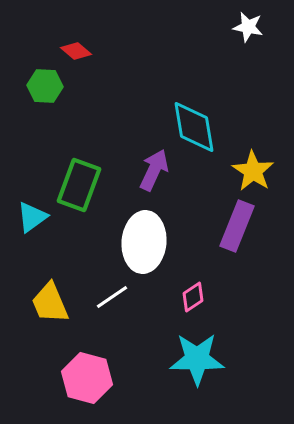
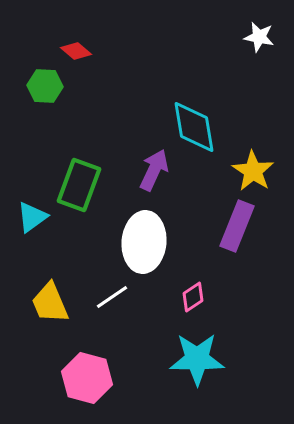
white star: moved 11 px right, 10 px down
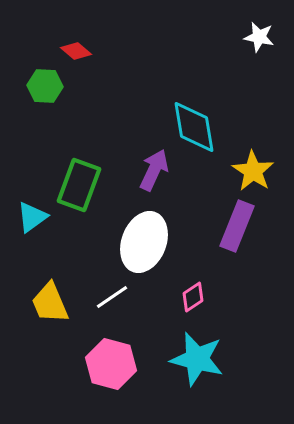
white ellipse: rotated 16 degrees clockwise
cyan star: rotated 14 degrees clockwise
pink hexagon: moved 24 px right, 14 px up
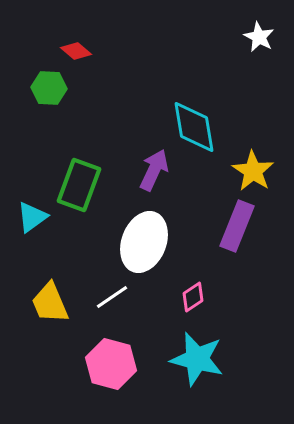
white star: rotated 16 degrees clockwise
green hexagon: moved 4 px right, 2 px down
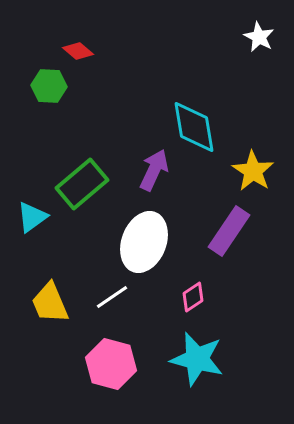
red diamond: moved 2 px right
green hexagon: moved 2 px up
green rectangle: moved 3 px right, 1 px up; rotated 30 degrees clockwise
purple rectangle: moved 8 px left, 5 px down; rotated 12 degrees clockwise
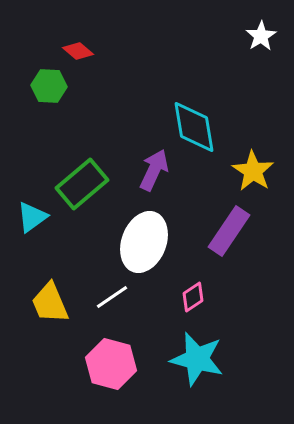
white star: moved 2 px right, 1 px up; rotated 12 degrees clockwise
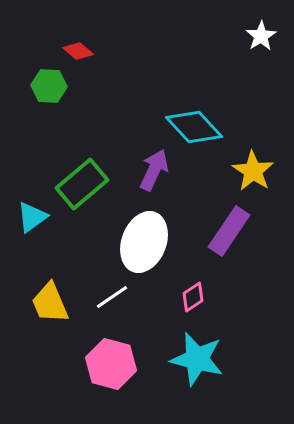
cyan diamond: rotated 34 degrees counterclockwise
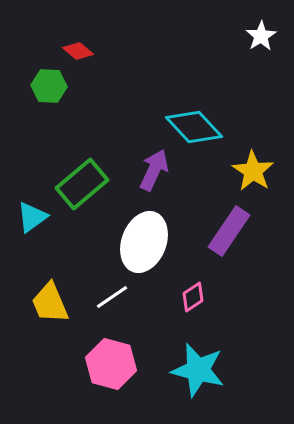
cyan star: moved 1 px right, 11 px down
